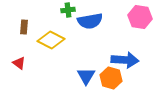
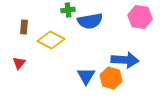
red triangle: rotated 32 degrees clockwise
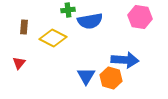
yellow diamond: moved 2 px right, 2 px up
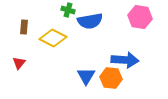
green cross: rotated 24 degrees clockwise
orange hexagon: rotated 10 degrees counterclockwise
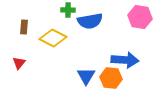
green cross: rotated 16 degrees counterclockwise
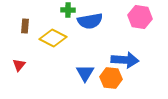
brown rectangle: moved 1 px right, 1 px up
red triangle: moved 2 px down
blue triangle: moved 1 px left, 3 px up
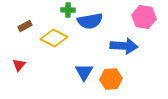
pink hexagon: moved 4 px right
brown rectangle: rotated 56 degrees clockwise
yellow diamond: moved 1 px right
blue arrow: moved 1 px left, 14 px up
blue triangle: moved 1 px left, 1 px up
orange hexagon: moved 1 px down; rotated 10 degrees counterclockwise
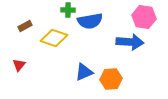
yellow diamond: rotated 8 degrees counterclockwise
blue arrow: moved 6 px right, 4 px up
blue triangle: rotated 36 degrees clockwise
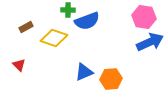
blue semicircle: moved 3 px left; rotated 10 degrees counterclockwise
brown rectangle: moved 1 px right, 1 px down
blue arrow: moved 20 px right; rotated 28 degrees counterclockwise
red triangle: rotated 24 degrees counterclockwise
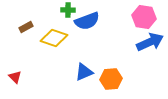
red triangle: moved 4 px left, 12 px down
